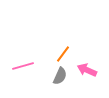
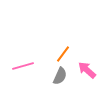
pink arrow: rotated 18 degrees clockwise
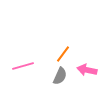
pink arrow: rotated 30 degrees counterclockwise
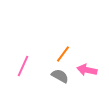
pink line: rotated 50 degrees counterclockwise
gray semicircle: rotated 84 degrees counterclockwise
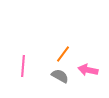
pink line: rotated 20 degrees counterclockwise
pink arrow: moved 1 px right
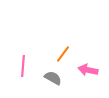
gray semicircle: moved 7 px left, 2 px down
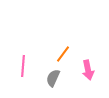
pink arrow: rotated 114 degrees counterclockwise
gray semicircle: rotated 96 degrees counterclockwise
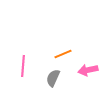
orange line: rotated 30 degrees clockwise
pink arrow: rotated 90 degrees clockwise
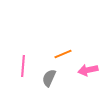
gray semicircle: moved 4 px left
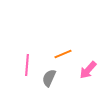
pink line: moved 4 px right, 1 px up
pink arrow: rotated 36 degrees counterclockwise
